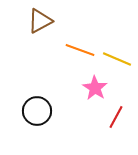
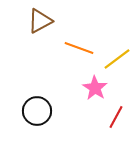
orange line: moved 1 px left, 2 px up
yellow line: rotated 60 degrees counterclockwise
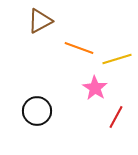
yellow line: rotated 20 degrees clockwise
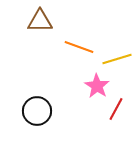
brown triangle: rotated 28 degrees clockwise
orange line: moved 1 px up
pink star: moved 2 px right, 2 px up
red line: moved 8 px up
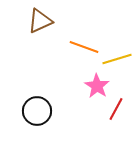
brown triangle: rotated 24 degrees counterclockwise
orange line: moved 5 px right
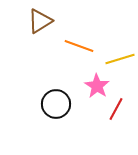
brown triangle: rotated 8 degrees counterclockwise
orange line: moved 5 px left, 1 px up
yellow line: moved 3 px right
black circle: moved 19 px right, 7 px up
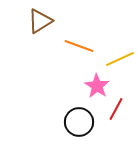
yellow line: rotated 8 degrees counterclockwise
black circle: moved 23 px right, 18 px down
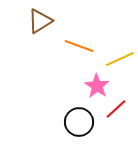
red line: rotated 20 degrees clockwise
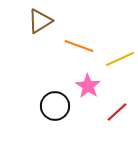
pink star: moved 9 px left
red line: moved 1 px right, 3 px down
black circle: moved 24 px left, 16 px up
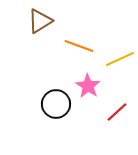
black circle: moved 1 px right, 2 px up
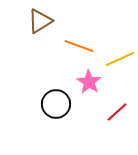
pink star: moved 1 px right, 4 px up
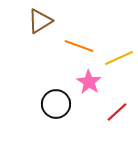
yellow line: moved 1 px left, 1 px up
